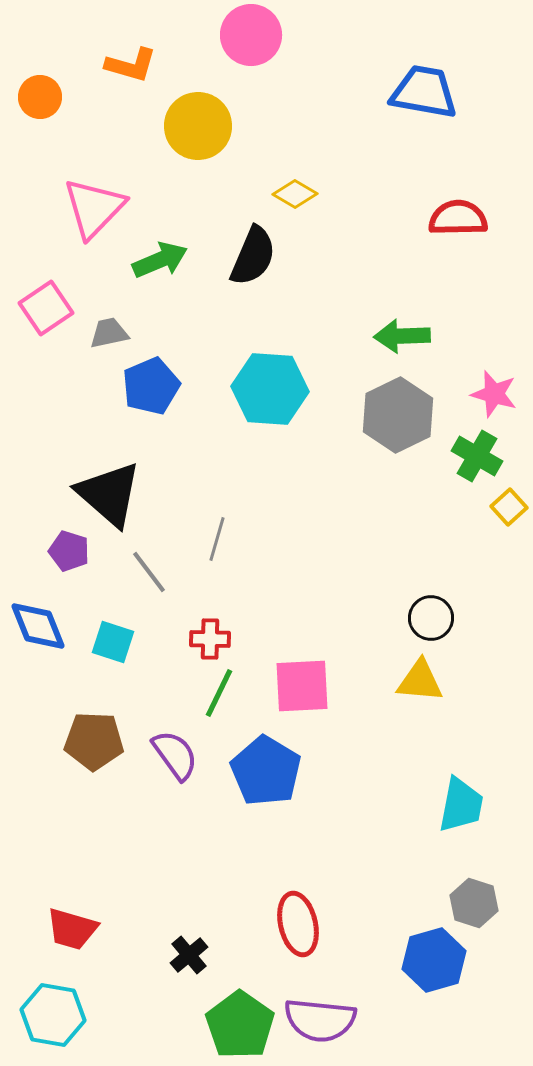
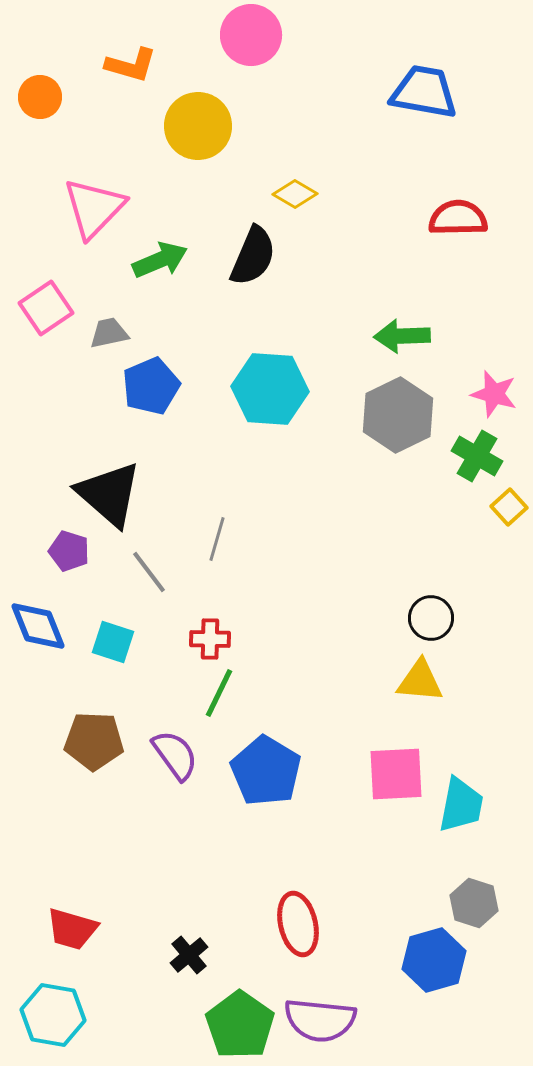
pink square at (302, 686): moved 94 px right, 88 px down
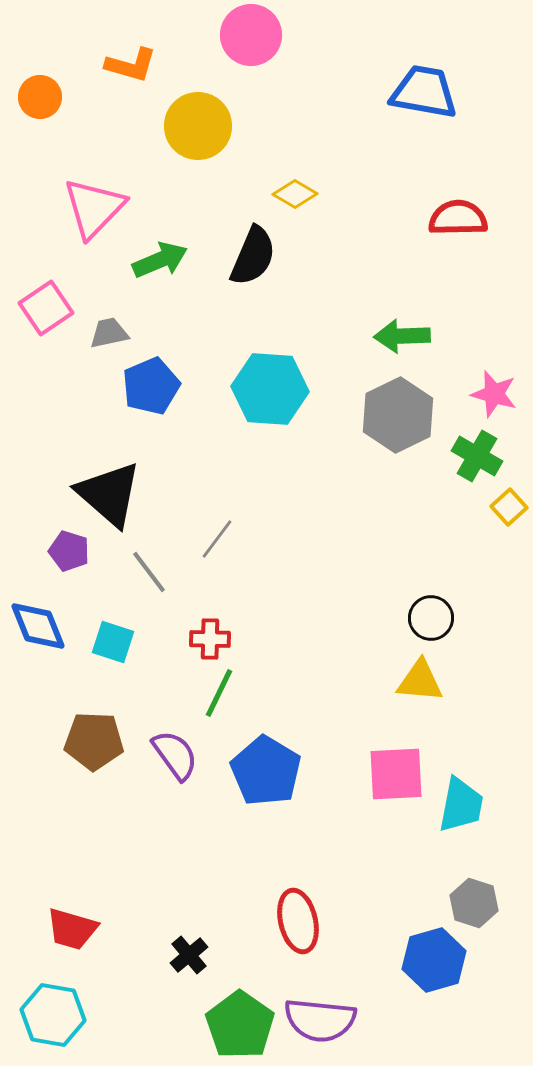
gray line at (217, 539): rotated 21 degrees clockwise
red ellipse at (298, 924): moved 3 px up
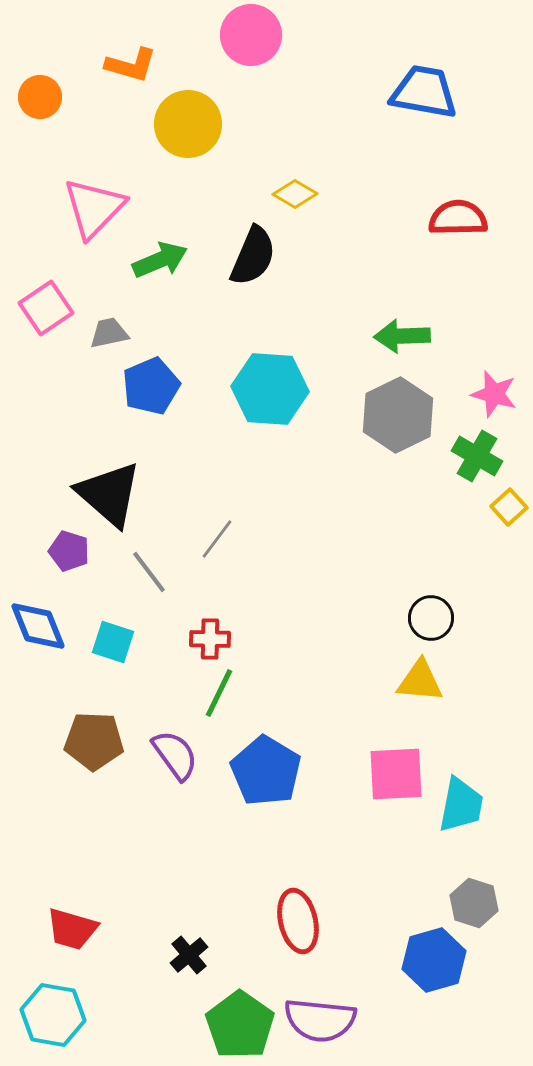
yellow circle at (198, 126): moved 10 px left, 2 px up
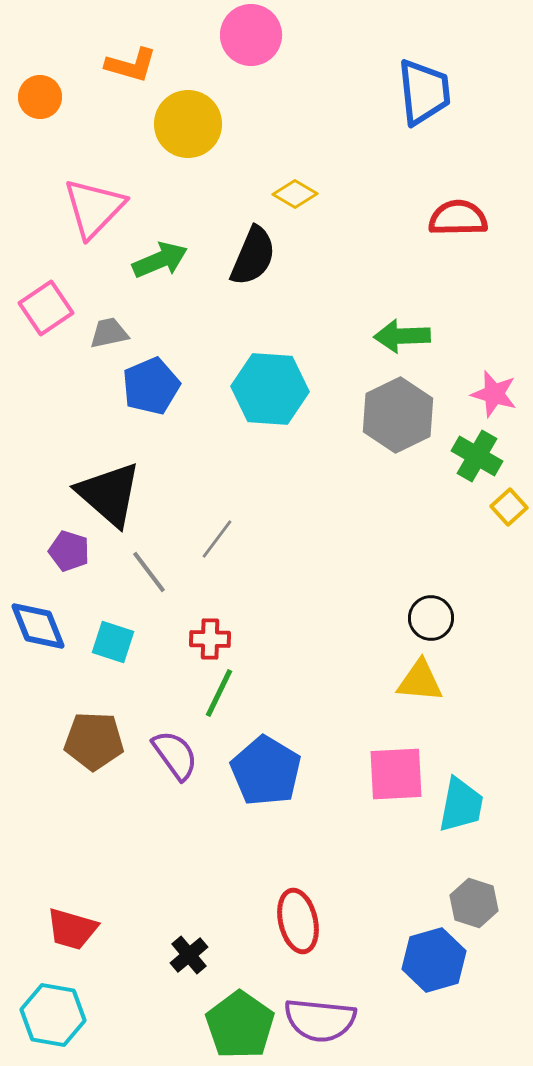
blue trapezoid at (424, 92): rotated 74 degrees clockwise
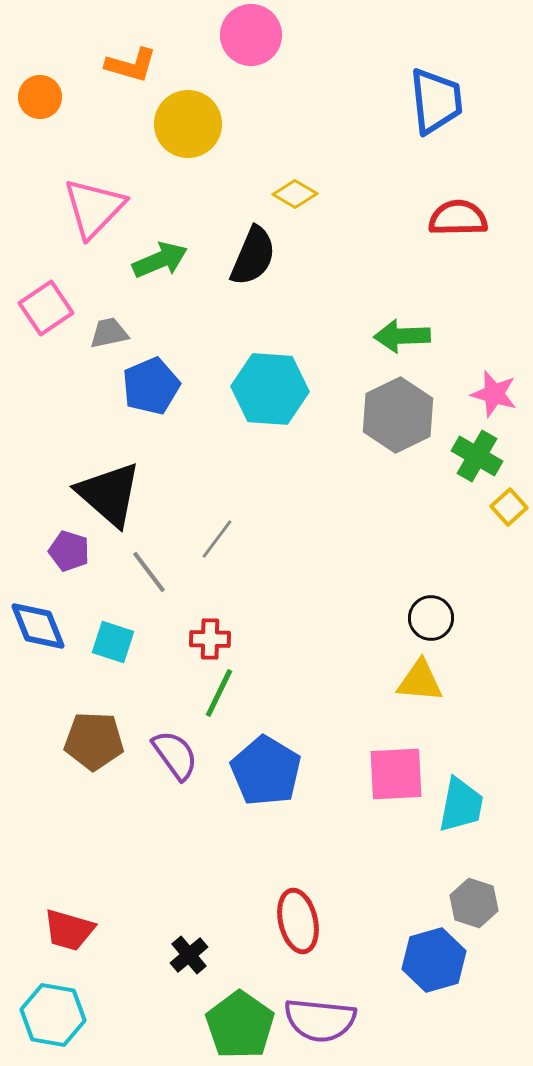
blue trapezoid at (424, 92): moved 12 px right, 9 px down
red trapezoid at (72, 929): moved 3 px left, 1 px down
